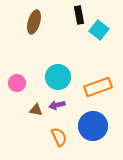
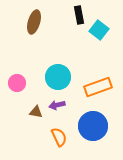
brown triangle: moved 2 px down
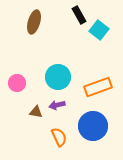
black rectangle: rotated 18 degrees counterclockwise
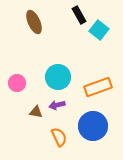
brown ellipse: rotated 40 degrees counterclockwise
